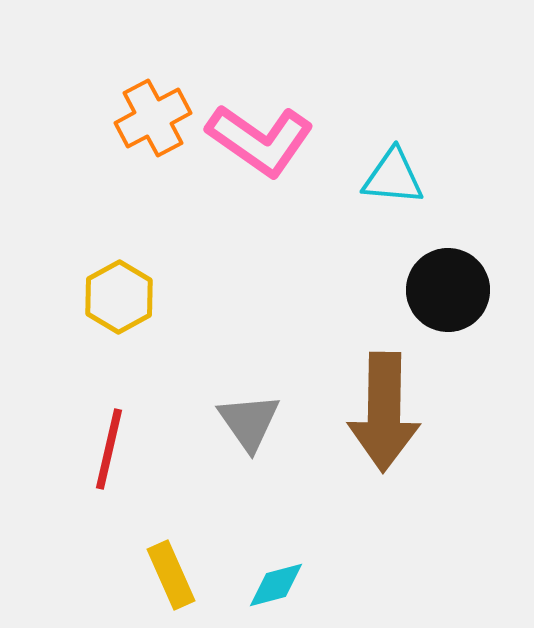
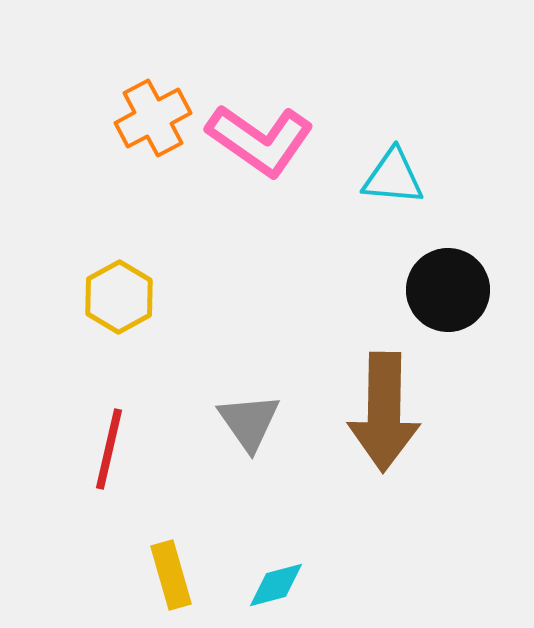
yellow rectangle: rotated 8 degrees clockwise
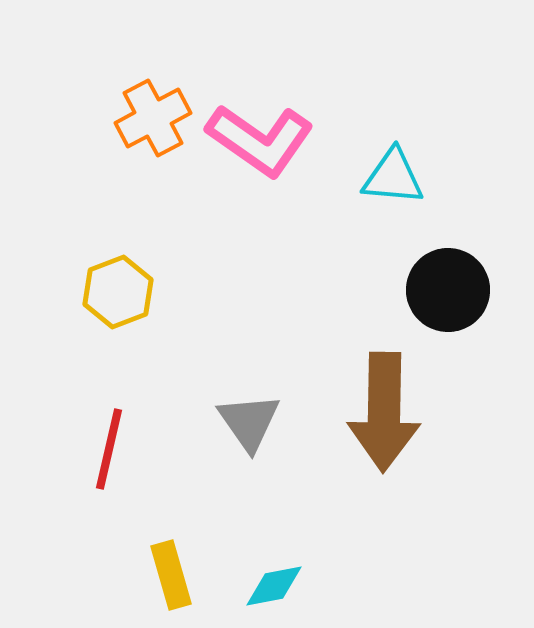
yellow hexagon: moved 1 px left, 5 px up; rotated 8 degrees clockwise
cyan diamond: moved 2 px left, 1 px down; rotated 4 degrees clockwise
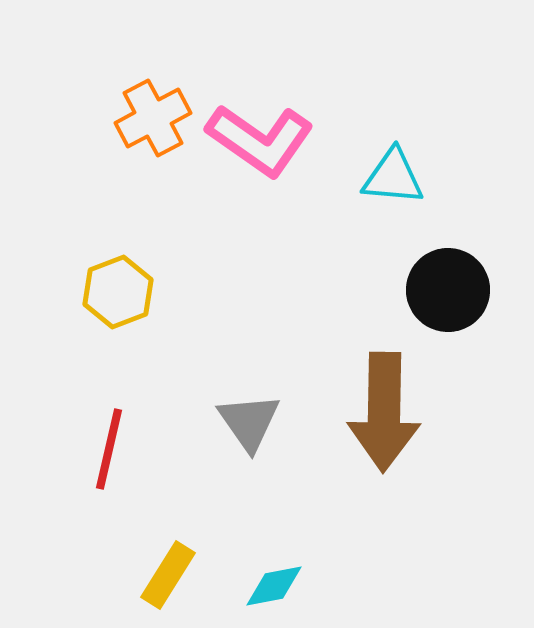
yellow rectangle: moved 3 px left; rotated 48 degrees clockwise
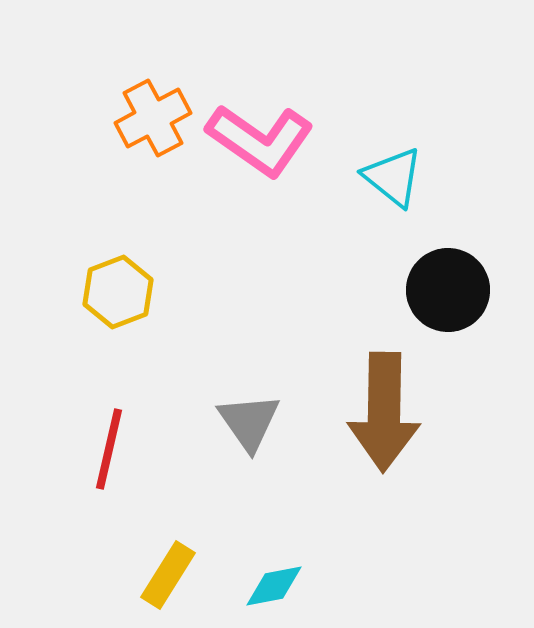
cyan triangle: rotated 34 degrees clockwise
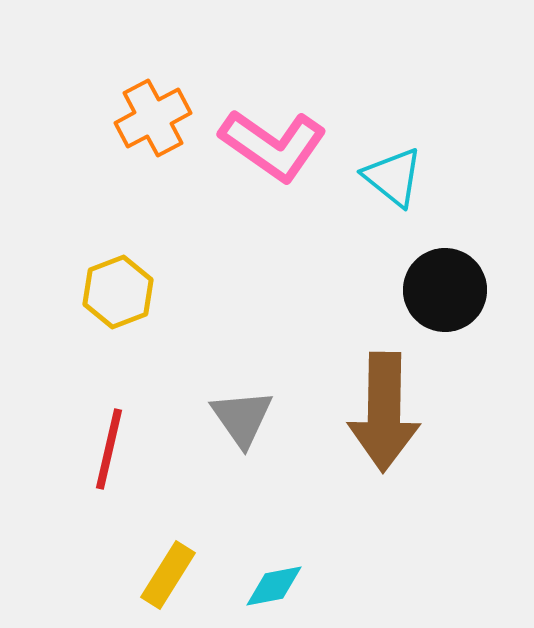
pink L-shape: moved 13 px right, 5 px down
black circle: moved 3 px left
gray triangle: moved 7 px left, 4 px up
